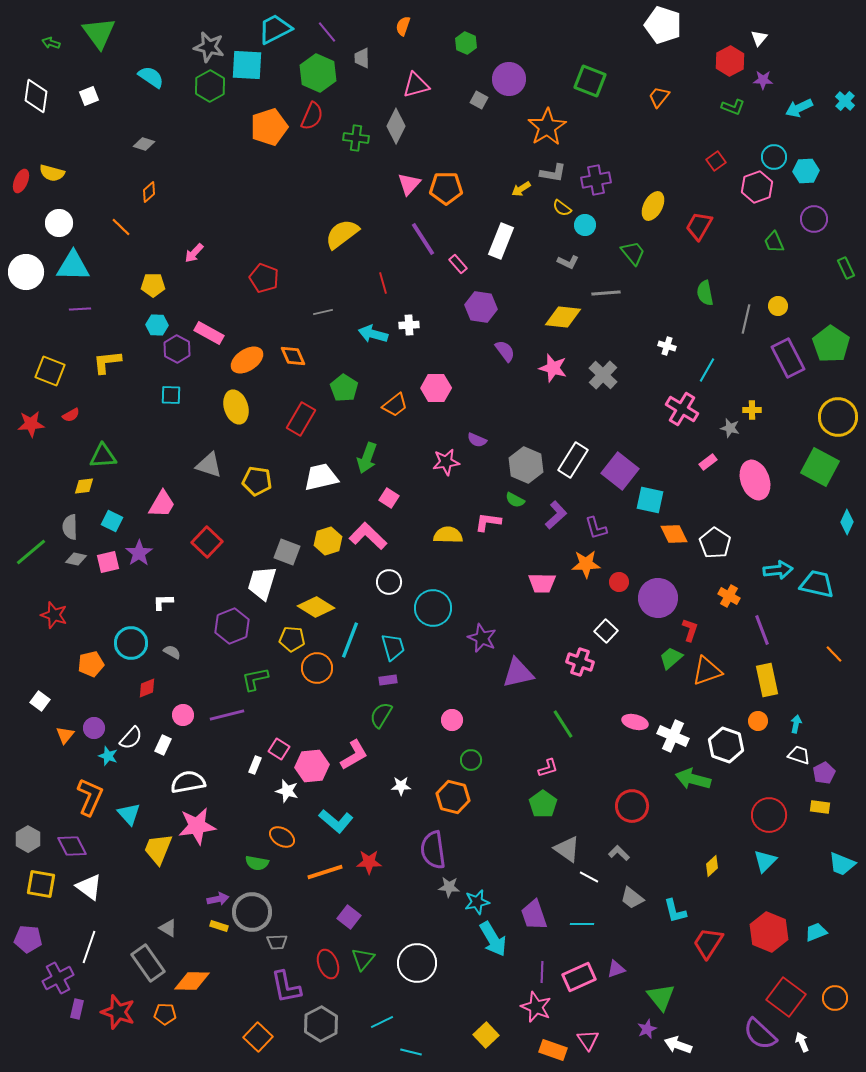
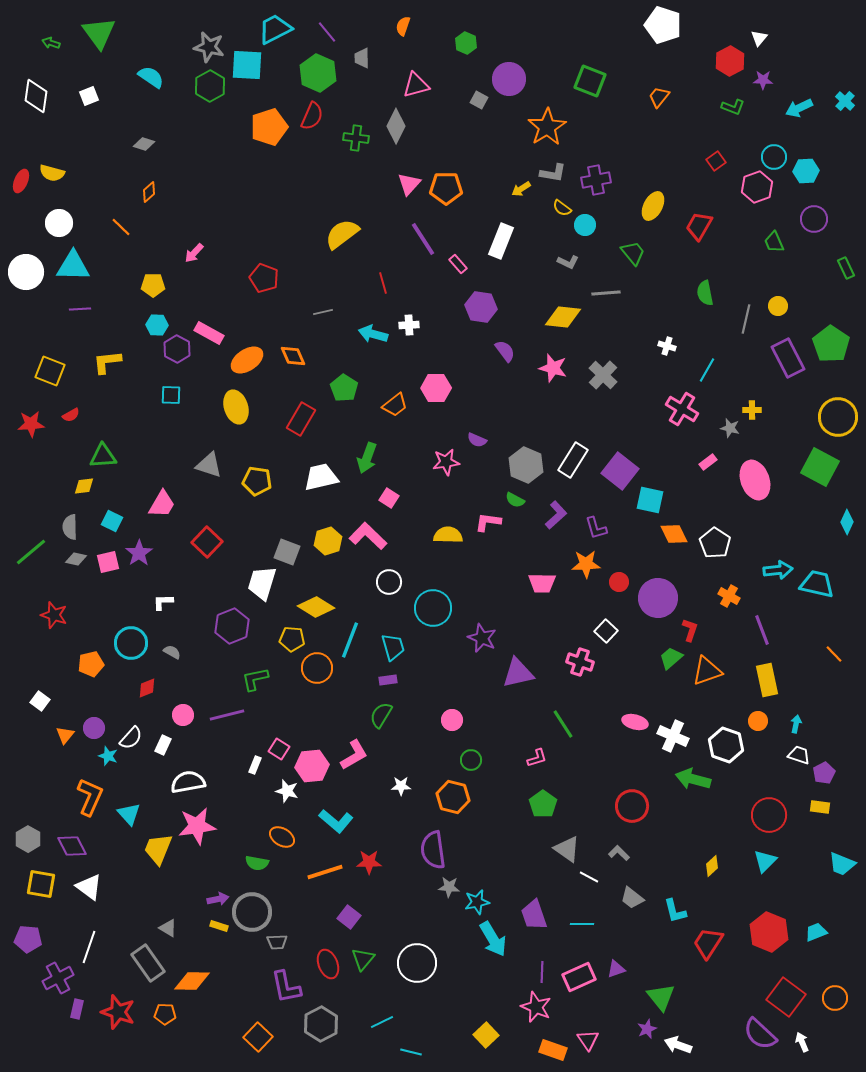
pink L-shape at (548, 768): moved 11 px left, 10 px up
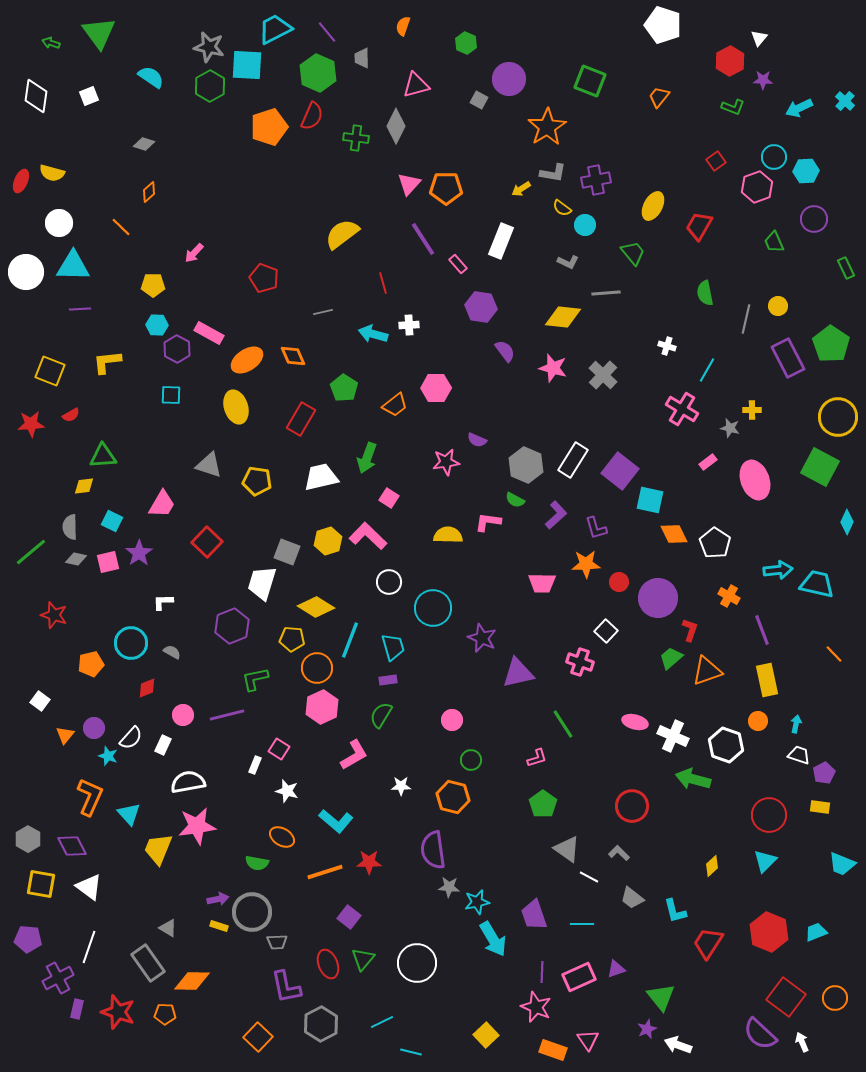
pink hexagon at (312, 766): moved 10 px right, 59 px up; rotated 20 degrees counterclockwise
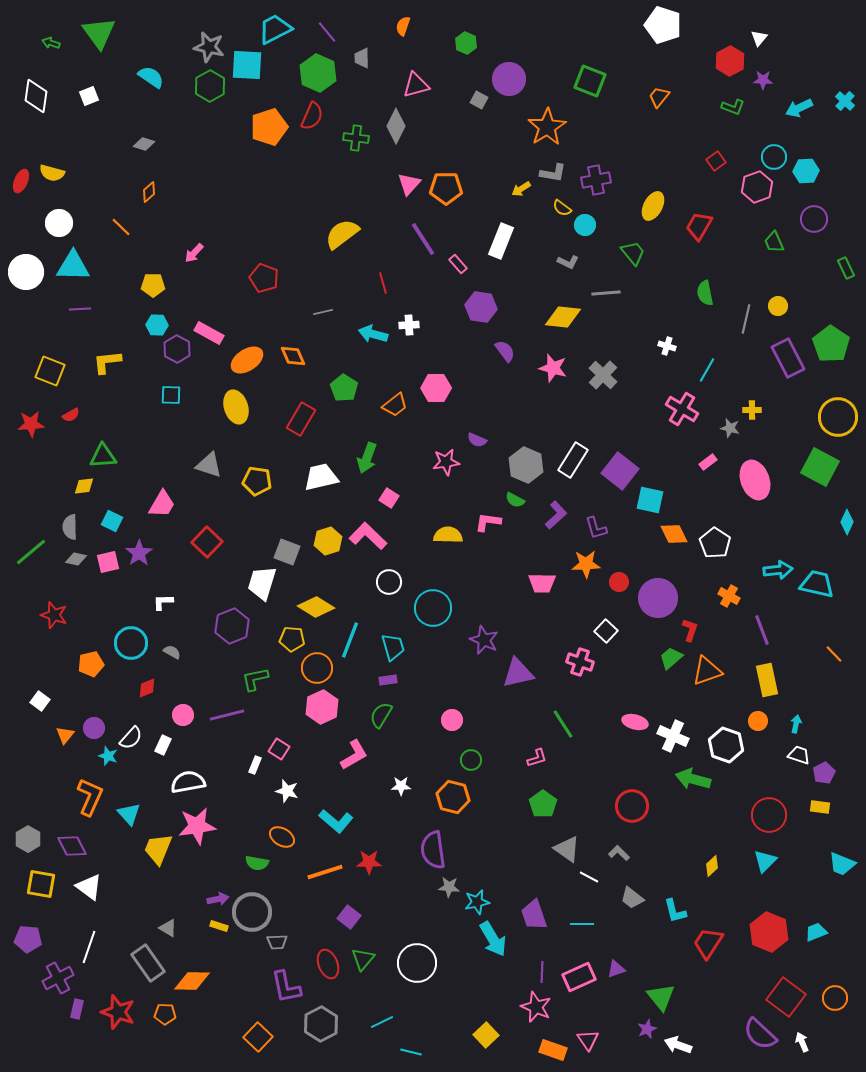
purple star at (482, 638): moved 2 px right, 2 px down
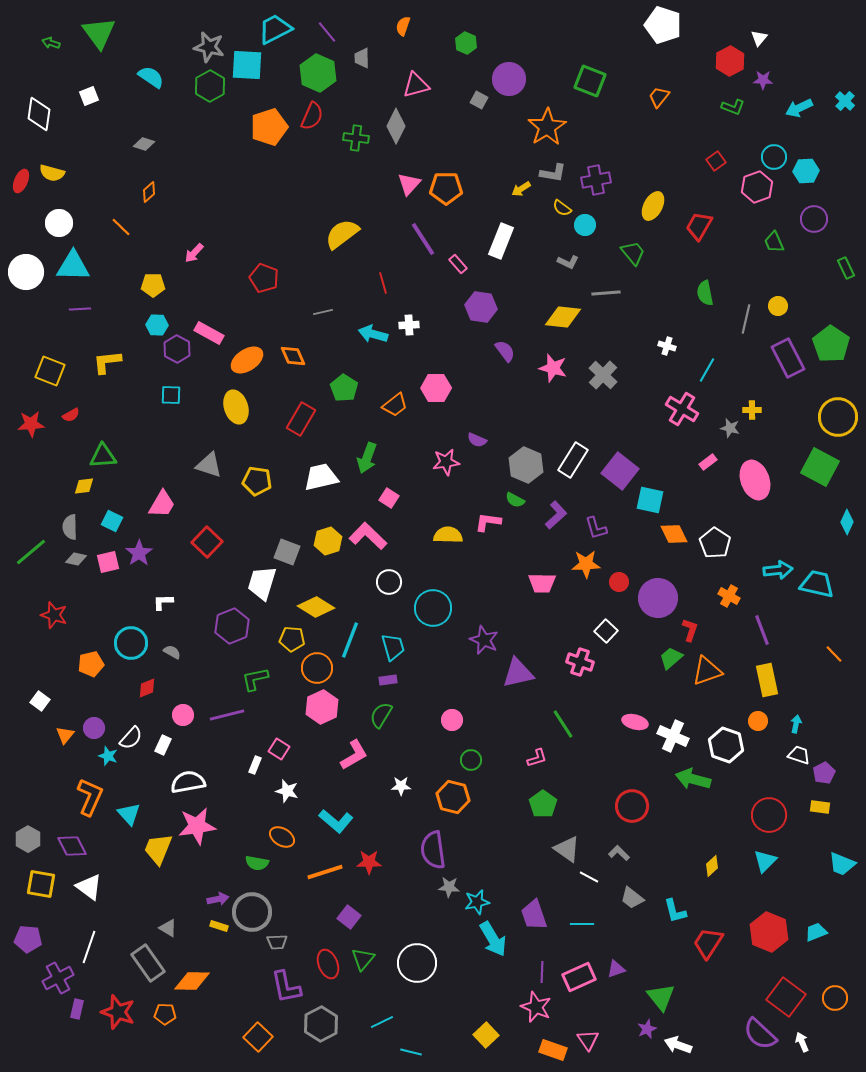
white diamond at (36, 96): moved 3 px right, 18 px down
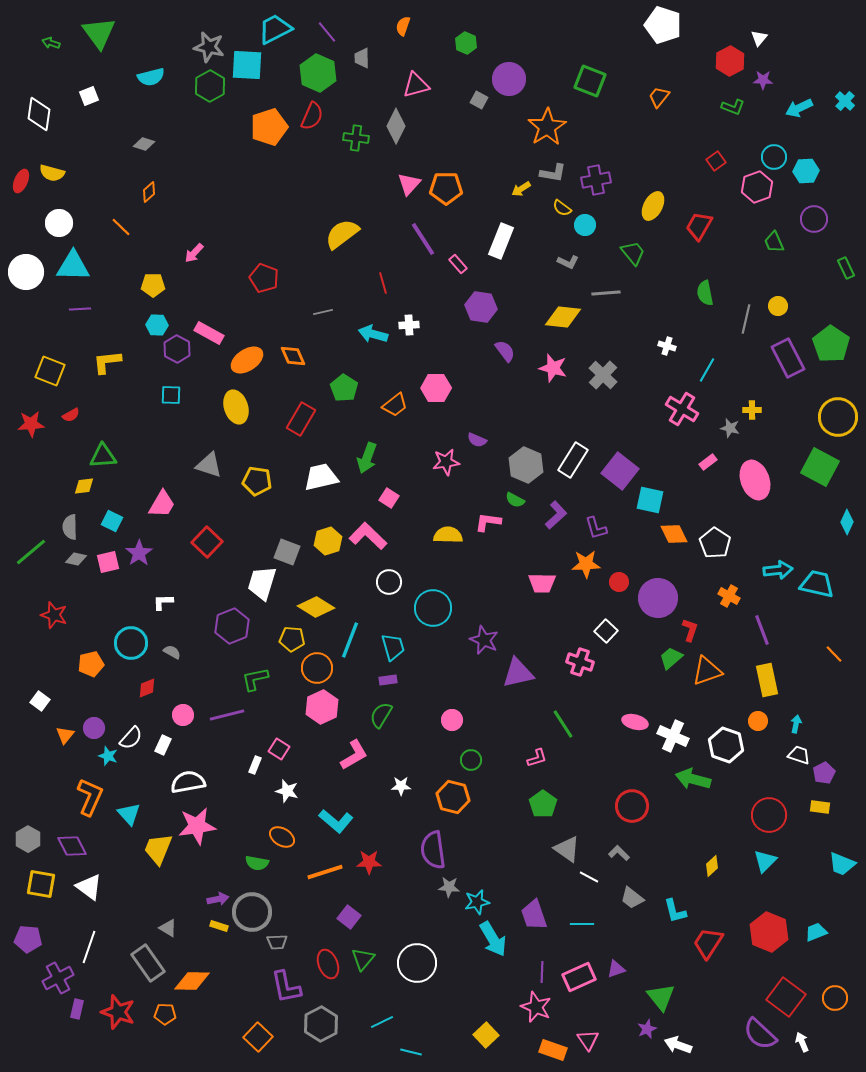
cyan semicircle at (151, 77): rotated 132 degrees clockwise
